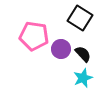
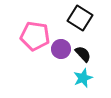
pink pentagon: moved 1 px right
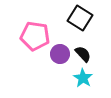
purple circle: moved 1 px left, 5 px down
cyan star: rotated 18 degrees counterclockwise
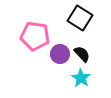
black semicircle: moved 1 px left
cyan star: moved 2 px left
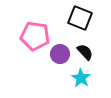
black square: rotated 10 degrees counterclockwise
black semicircle: moved 3 px right, 2 px up
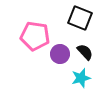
cyan star: rotated 24 degrees clockwise
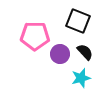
black square: moved 2 px left, 3 px down
pink pentagon: rotated 8 degrees counterclockwise
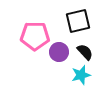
black square: rotated 35 degrees counterclockwise
purple circle: moved 1 px left, 2 px up
cyan star: moved 3 px up
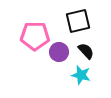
black semicircle: moved 1 px right, 1 px up
cyan star: rotated 30 degrees clockwise
